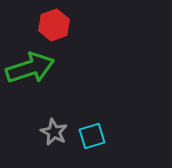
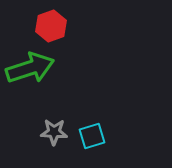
red hexagon: moved 3 px left, 1 px down
gray star: rotated 24 degrees counterclockwise
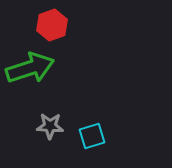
red hexagon: moved 1 px right, 1 px up
gray star: moved 4 px left, 6 px up
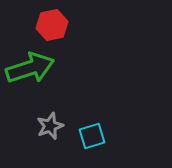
red hexagon: rotated 8 degrees clockwise
gray star: rotated 24 degrees counterclockwise
